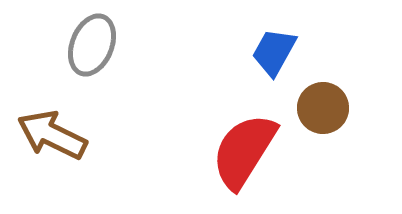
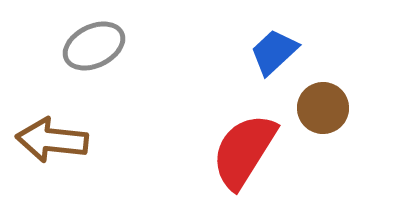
gray ellipse: moved 2 px right, 1 px down; rotated 42 degrees clockwise
blue trapezoid: rotated 18 degrees clockwise
brown arrow: moved 5 px down; rotated 20 degrees counterclockwise
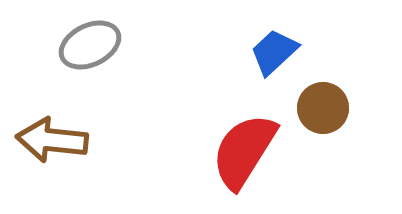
gray ellipse: moved 4 px left, 1 px up
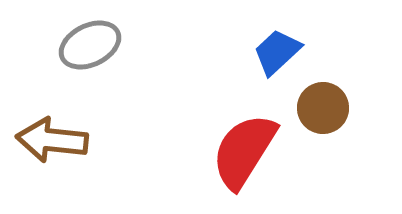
blue trapezoid: moved 3 px right
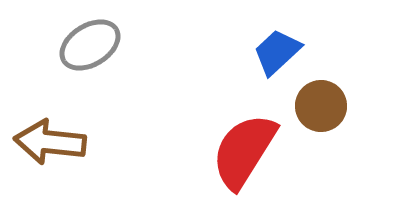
gray ellipse: rotated 6 degrees counterclockwise
brown circle: moved 2 px left, 2 px up
brown arrow: moved 2 px left, 2 px down
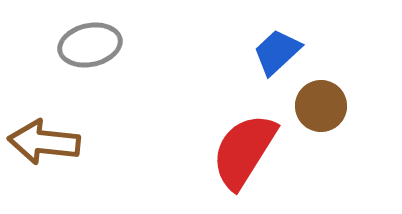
gray ellipse: rotated 20 degrees clockwise
brown arrow: moved 6 px left
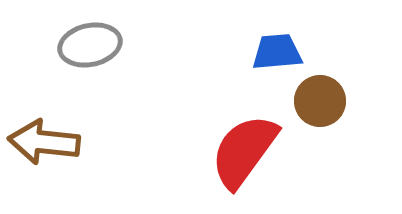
blue trapezoid: rotated 38 degrees clockwise
brown circle: moved 1 px left, 5 px up
red semicircle: rotated 4 degrees clockwise
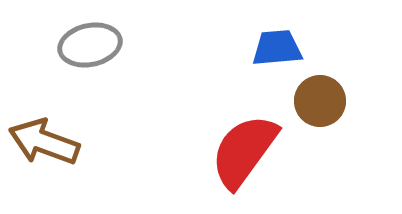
blue trapezoid: moved 4 px up
brown arrow: rotated 14 degrees clockwise
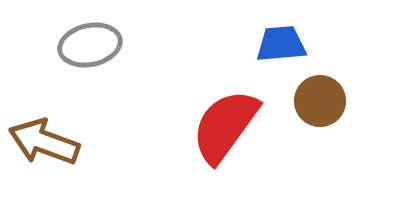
blue trapezoid: moved 4 px right, 4 px up
red semicircle: moved 19 px left, 25 px up
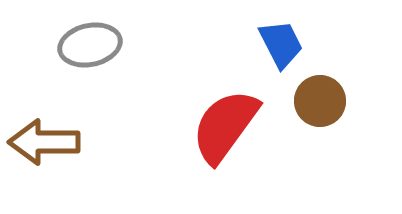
blue trapezoid: rotated 68 degrees clockwise
brown arrow: rotated 20 degrees counterclockwise
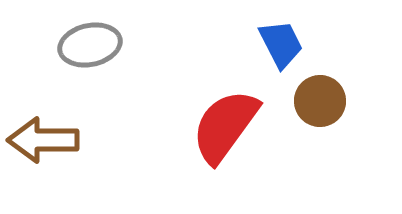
brown arrow: moved 1 px left, 2 px up
